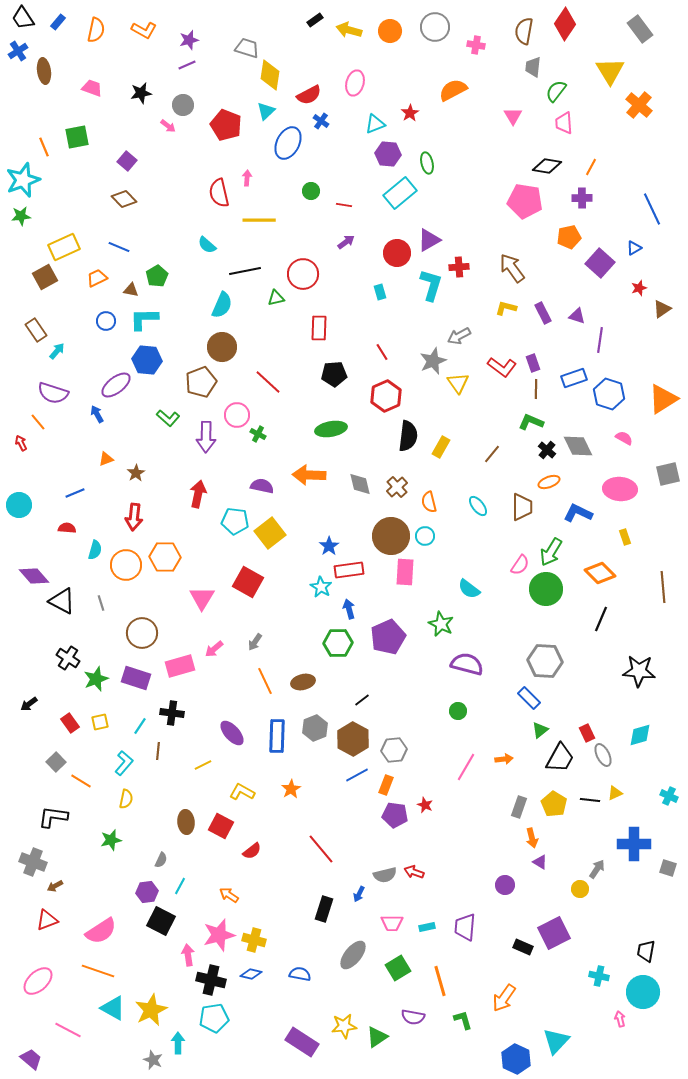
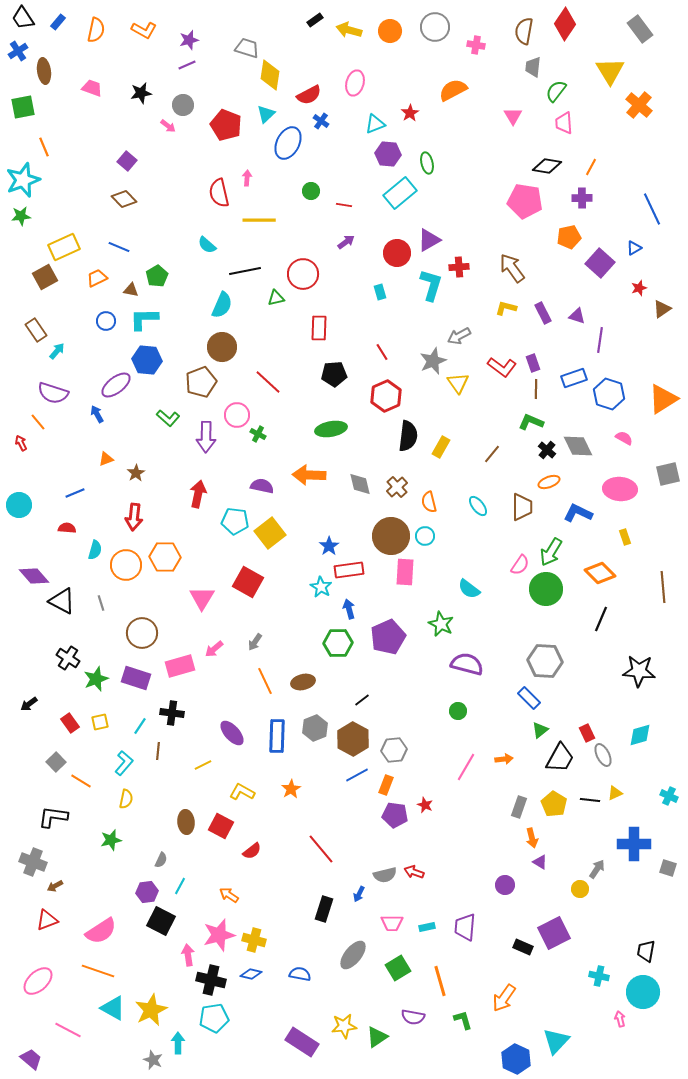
cyan triangle at (266, 111): moved 3 px down
green square at (77, 137): moved 54 px left, 30 px up
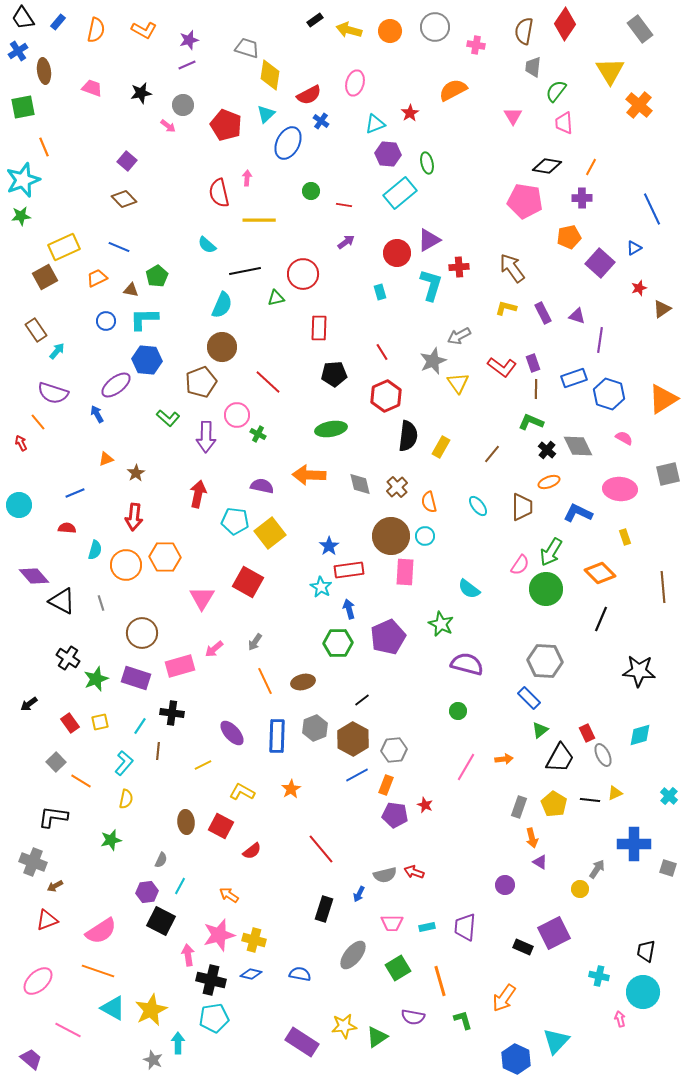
cyan cross at (669, 796): rotated 18 degrees clockwise
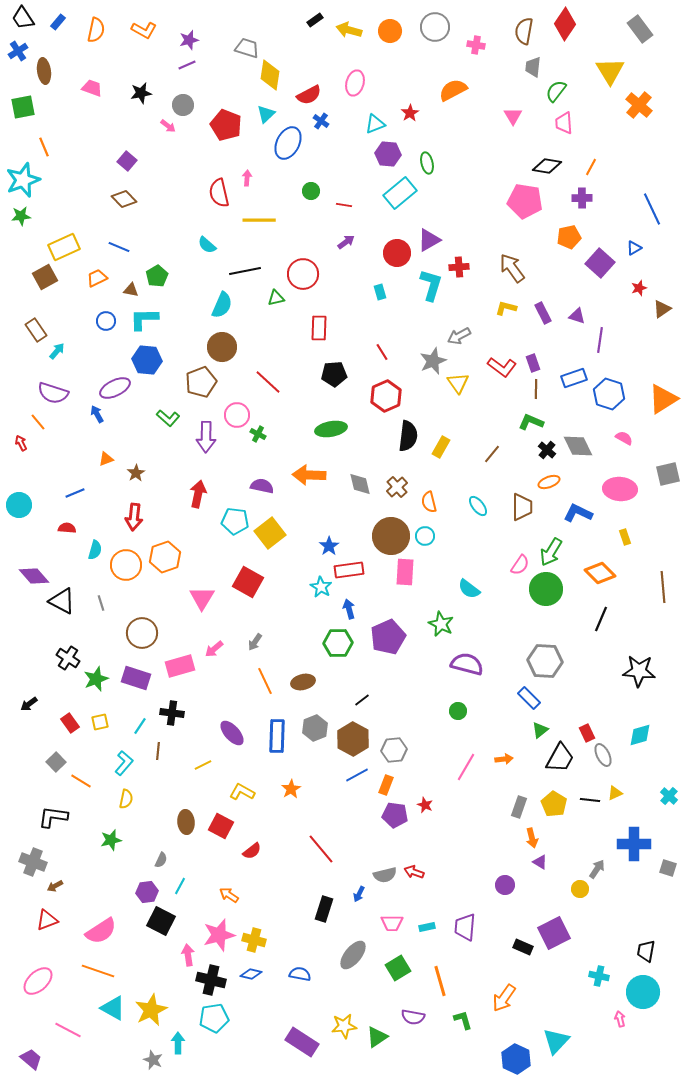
purple ellipse at (116, 385): moved 1 px left, 3 px down; rotated 12 degrees clockwise
orange hexagon at (165, 557): rotated 20 degrees counterclockwise
